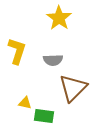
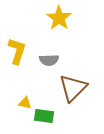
gray semicircle: moved 4 px left
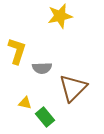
yellow star: moved 1 px right, 2 px up; rotated 25 degrees clockwise
gray semicircle: moved 7 px left, 8 px down
green rectangle: moved 1 px right, 1 px down; rotated 42 degrees clockwise
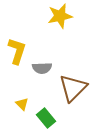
yellow triangle: moved 3 px left, 1 px down; rotated 32 degrees clockwise
green rectangle: moved 1 px right, 1 px down
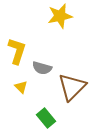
gray semicircle: rotated 18 degrees clockwise
brown triangle: moved 1 px left, 1 px up
yellow triangle: moved 1 px left, 17 px up
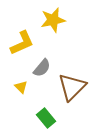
yellow star: moved 7 px left, 4 px down
yellow L-shape: moved 5 px right, 8 px up; rotated 48 degrees clockwise
gray semicircle: rotated 66 degrees counterclockwise
